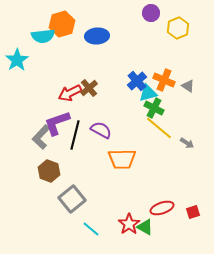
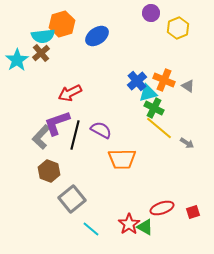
blue ellipse: rotated 30 degrees counterclockwise
brown cross: moved 48 px left, 35 px up
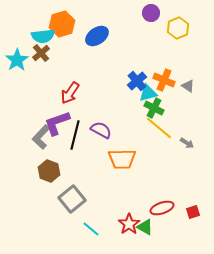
red arrow: rotated 30 degrees counterclockwise
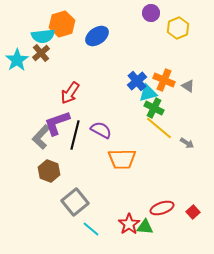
gray square: moved 3 px right, 3 px down
red square: rotated 24 degrees counterclockwise
green triangle: rotated 24 degrees counterclockwise
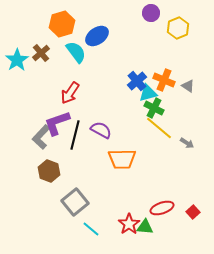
cyan semicircle: moved 33 px right, 16 px down; rotated 120 degrees counterclockwise
